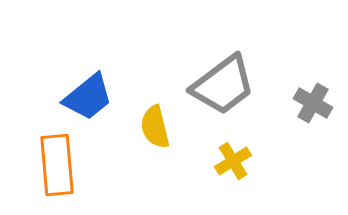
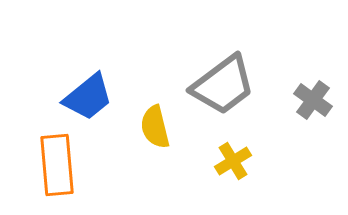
gray cross: moved 3 px up; rotated 6 degrees clockwise
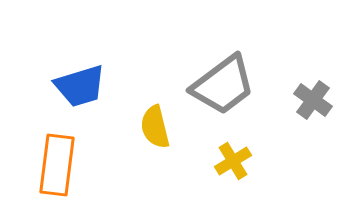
blue trapezoid: moved 8 px left, 11 px up; rotated 22 degrees clockwise
orange rectangle: rotated 12 degrees clockwise
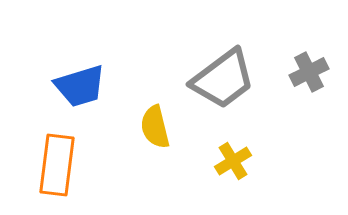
gray trapezoid: moved 6 px up
gray cross: moved 4 px left, 28 px up; rotated 27 degrees clockwise
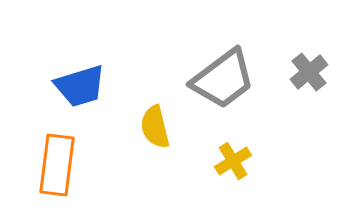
gray cross: rotated 12 degrees counterclockwise
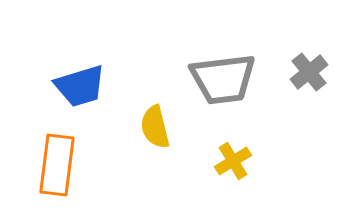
gray trapezoid: rotated 30 degrees clockwise
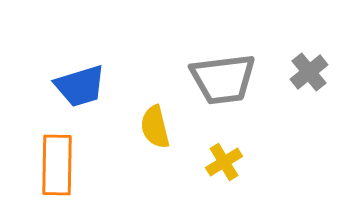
yellow cross: moved 9 px left, 1 px down
orange rectangle: rotated 6 degrees counterclockwise
